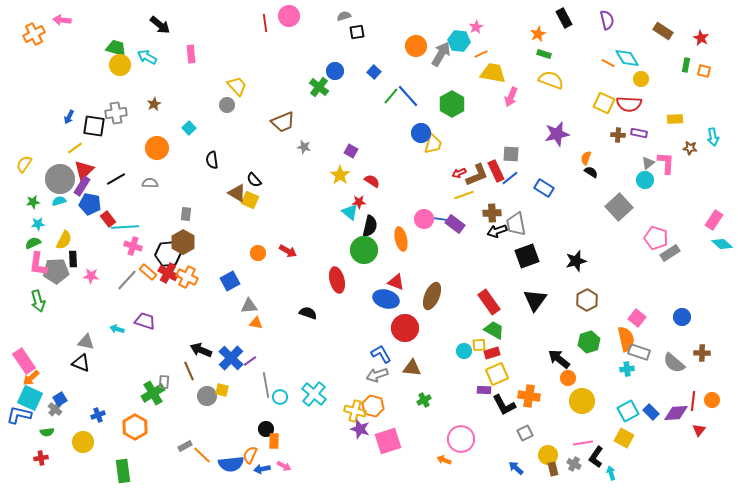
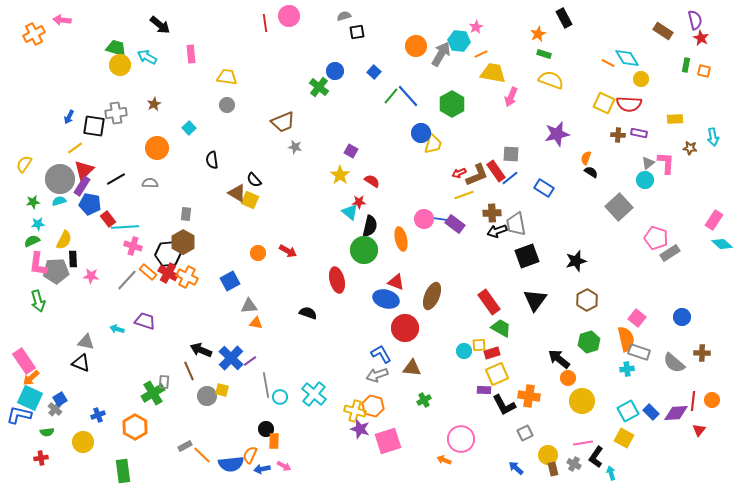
purple semicircle at (607, 20): moved 88 px right
yellow trapezoid at (237, 86): moved 10 px left, 9 px up; rotated 40 degrees counterclockwise
gray star at (304, 147): moved 9 px left
red rectangle at (496, 171): rotated 10 degrees counterclockwise
green semicircle at (33, 243): moved 1 px left, 2 px up
green trapezoid at (494, 330): moved 7 px right, 2 px up
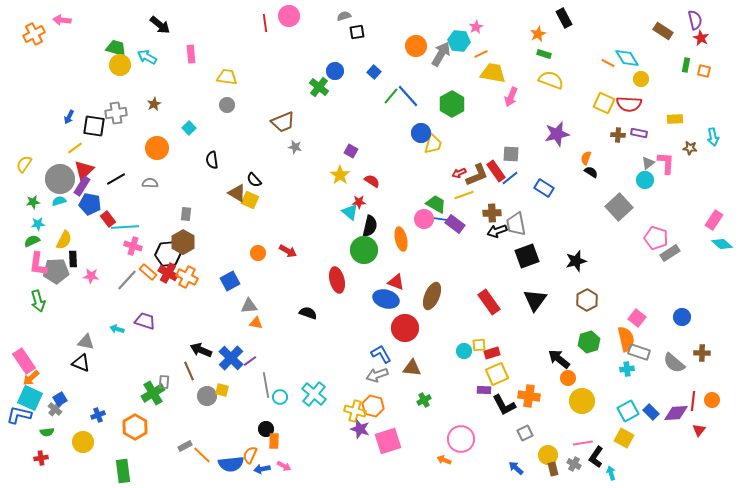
green trapezoid at (501, 328): moved 65 px left, 124 px up
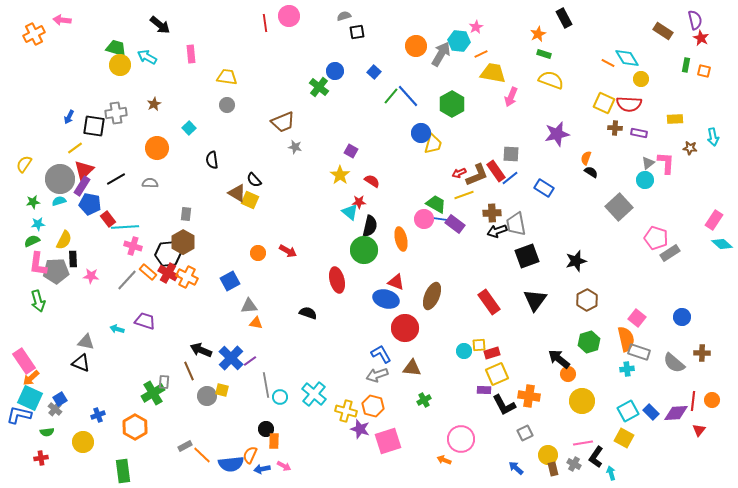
brown cross at (618, 135): moved 3 px left, 7 px up
orange circle at (568, 378): moved 4 px up
yellow cross at (355, 411): moved 9 px left
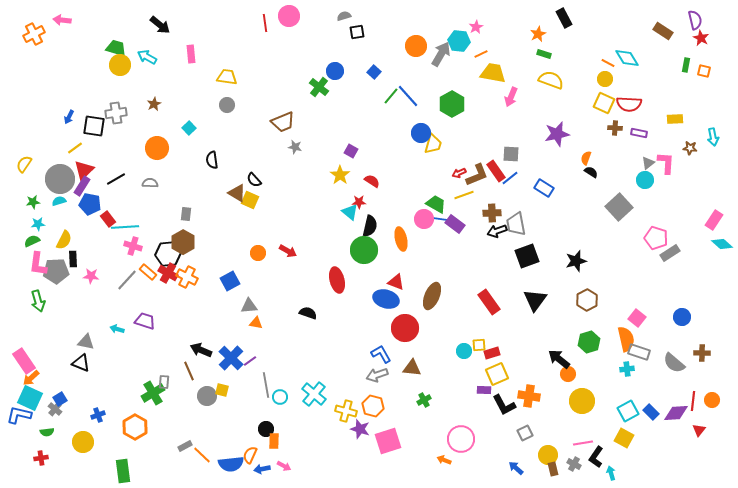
yellow circle at (641, 79): moved 36 px left
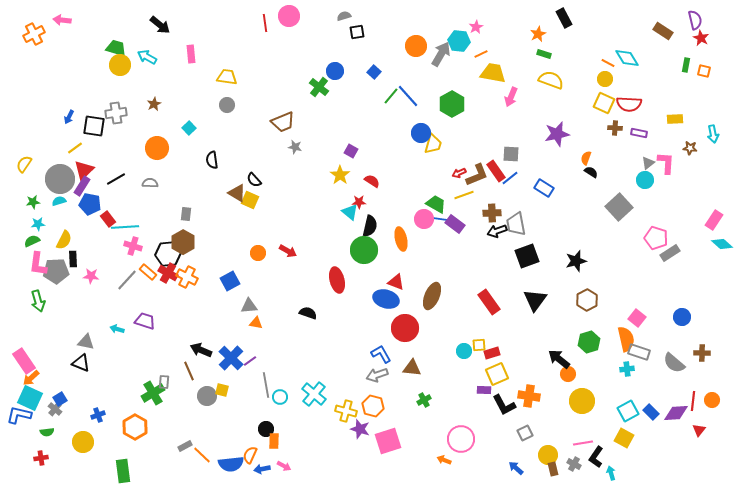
cyan arrow at (713, 137): moved 3 px up
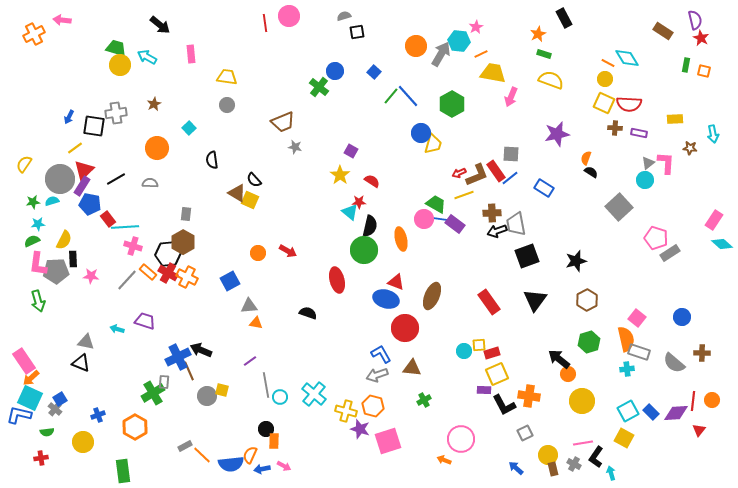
cyan semicircle at (59, 201): moved 7 px left
blue cross at (231, 358): moved 53 px left, 1 px up; rotated 20 degrees clockwise
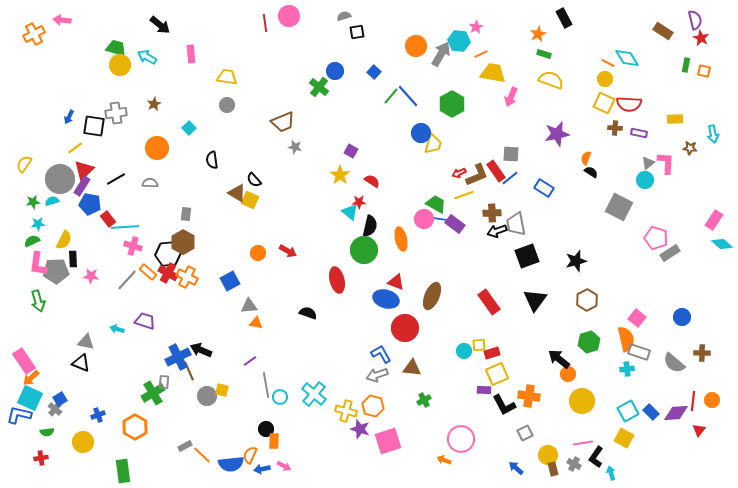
gray square at (619, 207): rotated 20 degrees counterclockwise
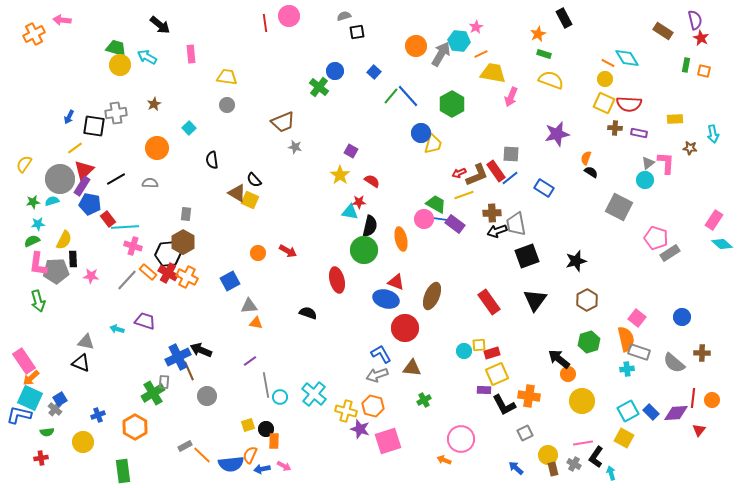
cyan triangle at (350, 212): rotated 30 degrees counterclockwise
yellow square at (222, 390): moved 26 px right, 35 px down; rotated 32 degrees counterclockwise
red line at (693, 401): moved 3 px up
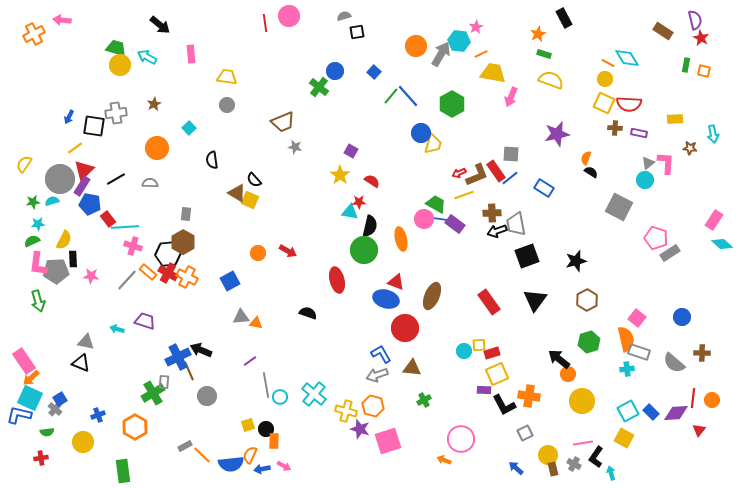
gray triangle at (249, 306): moved 8 px left, 11 px down
